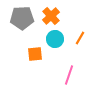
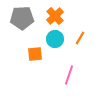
orange cross: moved 4 px right
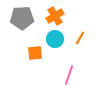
orange cross: rotated 12 degrees clockwise
orange square: moved 1 px up
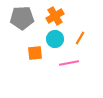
pink line: moved 12 px up; rotated 60 degrees clockwise
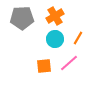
orange line: moved 2 px left
orange square: moved 9 px right, 13 px down
pink line: rotated 30 degrees counterclockwise
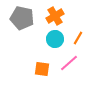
gray pentagon: rotated 15 degrees clockwise
orange square: moved 2 px left, 3 px down; rotated 14 degrees clockwise
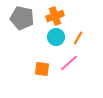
orange cross: rotated 12 degrees clockwise
cyan circle: moved 1 px right, 2 px up
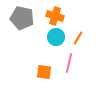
orange cross: rotated 36 degrees clockwise
pink line: rotated 36 degrees counterclockwise
orange square: moved 2 px right, 3 px down
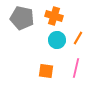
orange cross: moved 1 px left
cyan circle: moved 1 px right, 3 px down
pink line: moved 7 px right, 5 px down
orange square: moved 2 px right, 1 px up
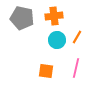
orange cross: rotated 24 degrees counterclockwise
orange line: moved 1 px left, 1 px up
